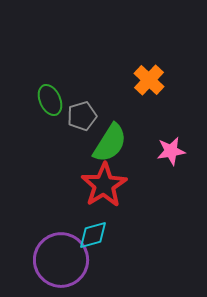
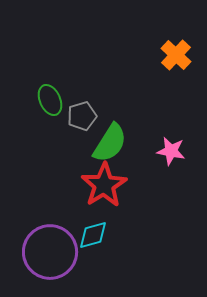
orange cross: moved 27 px right, 25 px up
pink star: rotated 20 degrees clockwise
purple circle: moved 11 px left, 8 px up
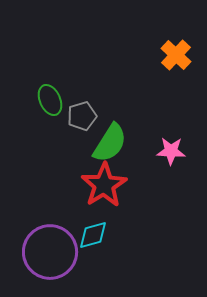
pink star: rotated 8 degrees counterclockwise
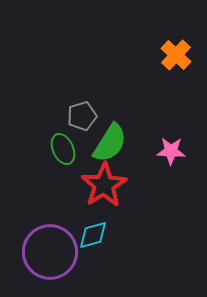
green ellipse: moved 13 px right, 49 px down
